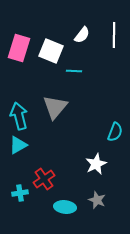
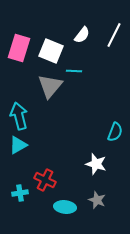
white line: rotated 25 degrees clockwise
gray triangle: moved 5 px left, 21 px up
white star: rotated 30 degrees counterclockwise
red cross: moved 1 px right, 1 px down; rotated 30 degrees counterclockwise
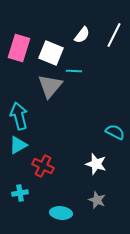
white square: moved 2 px down
cyan semicircle: rotated 84 degrees counterclockwise
red cross: moved 2 px left, 14 px up
cyan ellipse: moved 4 px left, 6 px down
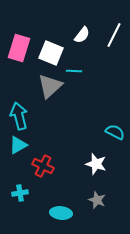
gray triangle: rotated 8 degrees clockwise
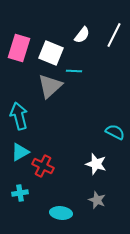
cyan triangle: moved 2 px right, 7 px down
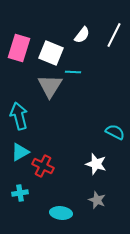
cyan line: moved 1 px left, 1 px down
gray triangle: rotated 16 degrees counterclockwise
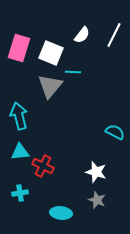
gray triangle: rotated 8 degrees clockwise
cyan triangle: rotated 24 degrees clockwise
white star: moved 8 px down
